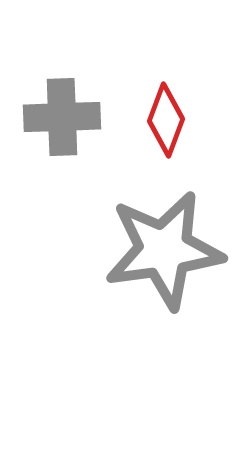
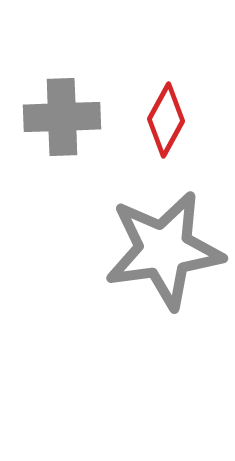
red diamond: rotated 8 degrees clockwise
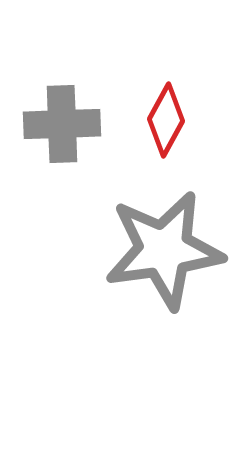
gray cross: moved 7 px down
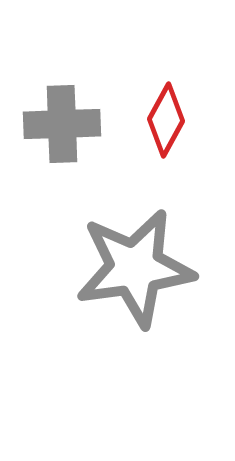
gray star: moved 29 px left, 18 px down
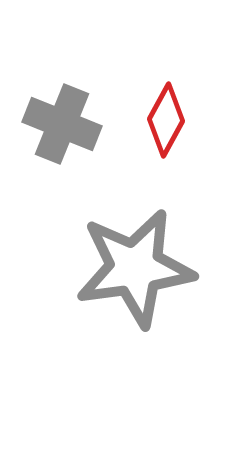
gray cross: rotated 24 degrees clockwise
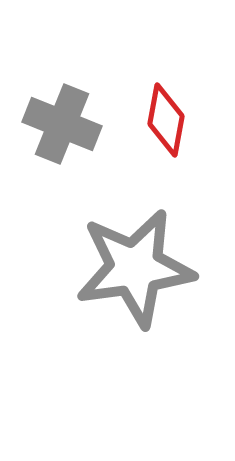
red diamond: rotated 18 degrees counterclockwise
